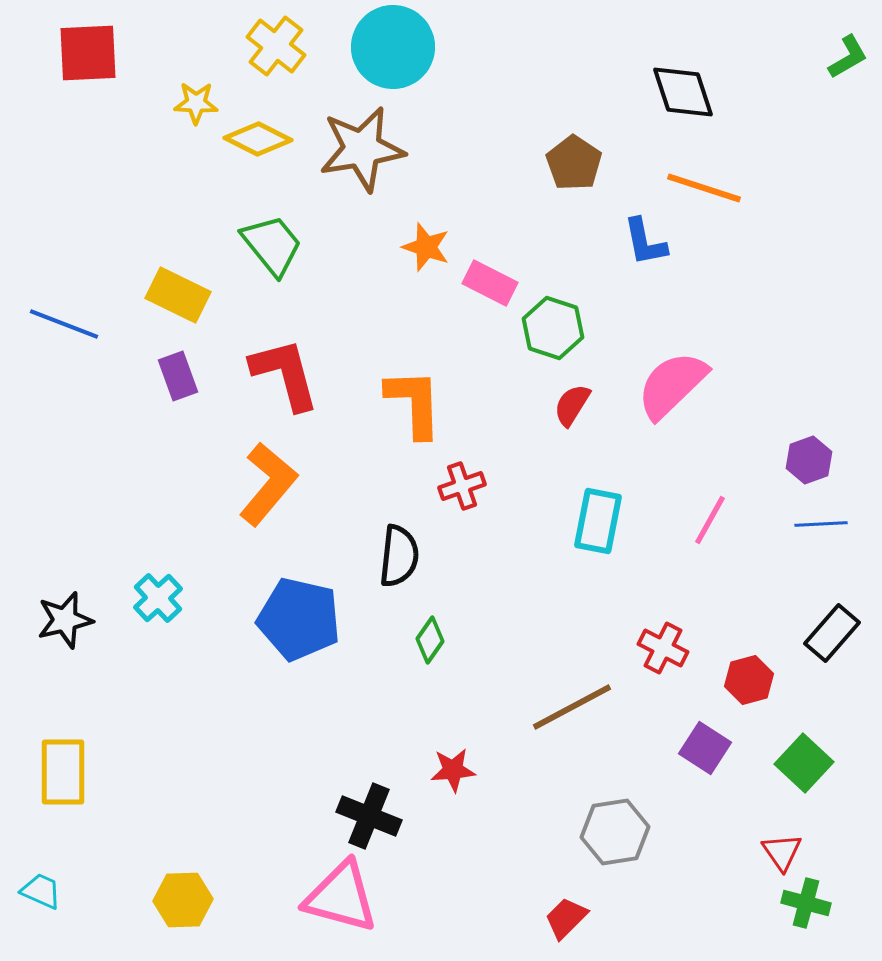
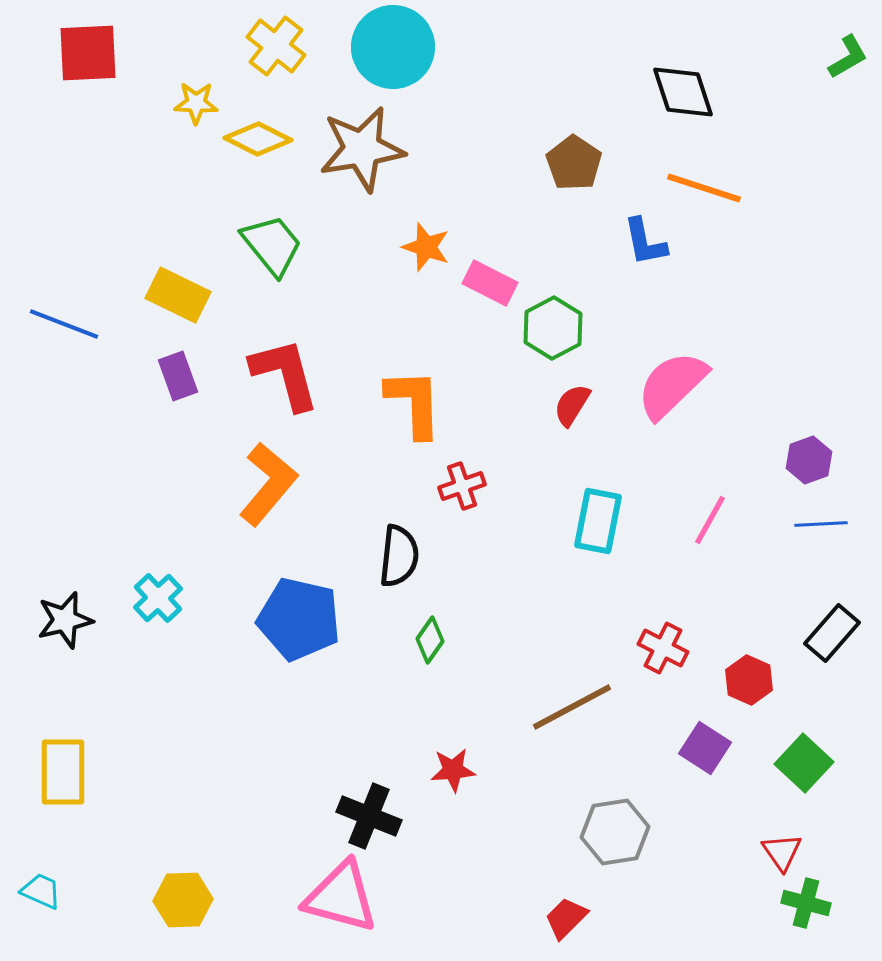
green hexagon at (553, 328): rotated 14 degrees clockwise
red hexagon at (749, 680): rotated 21 degrees counterclockwise
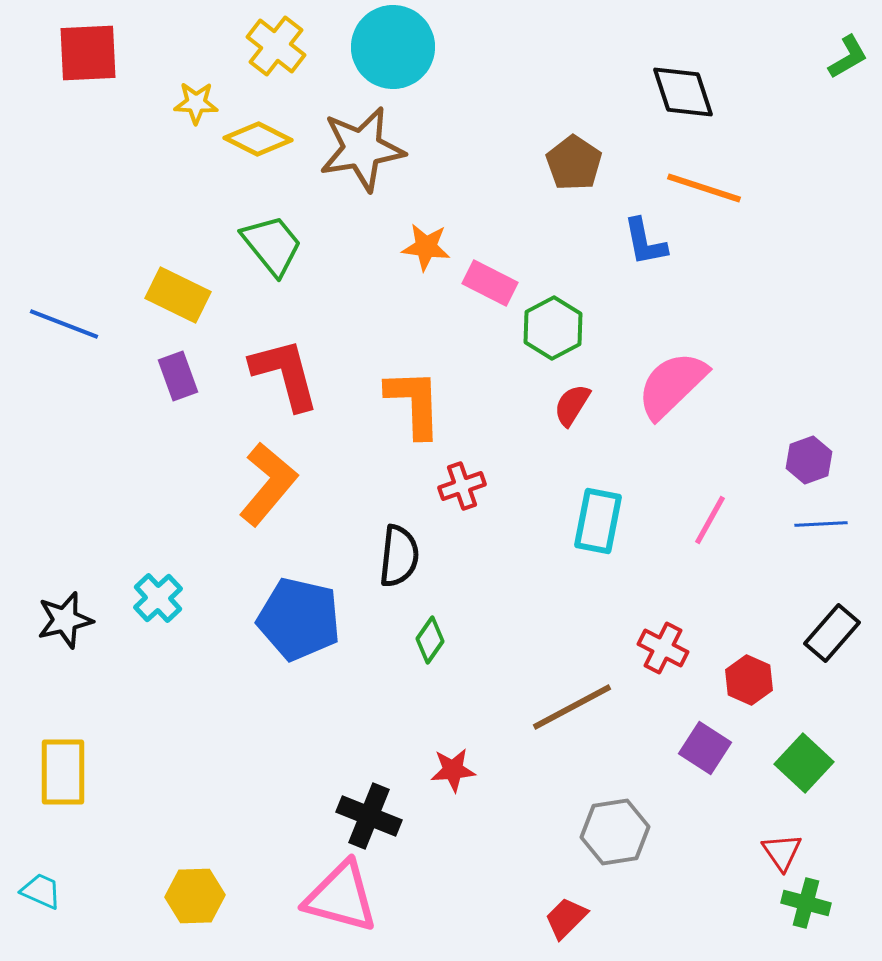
orange star at (426, 247): rotated 12 degrees counterclockwise
yellow hexagon at (183, 900): moved 12 px right, 4 px up
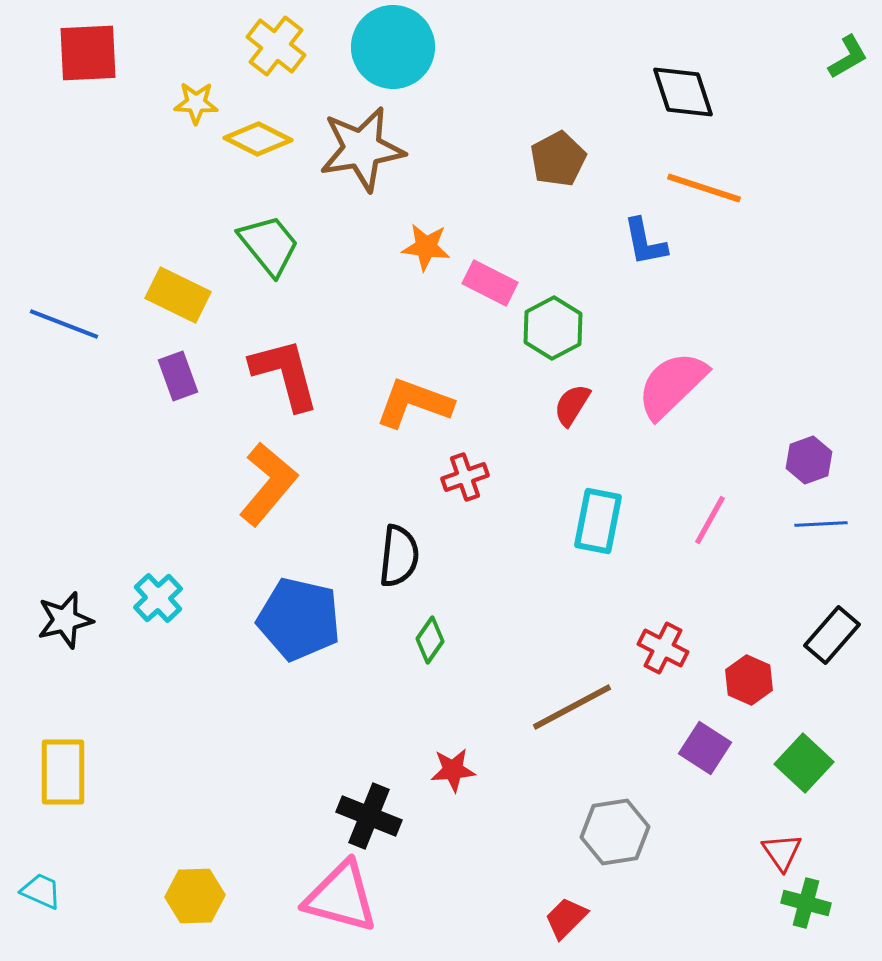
brown pentagon at (574, 163): moved 16 px left, 4 px up; rotated 10 degrees clockwise
green trapezoid at (272, 245): moved 3 px left
orange L-shape at (414, 403): rotated 68 degrees counterclockwise
red cross at (462, 486): moved 3 px right, 9 px up
black rectangle at (832, 633): moved 2 px down
